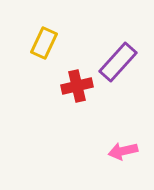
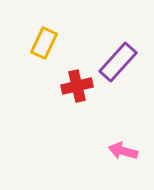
pink arrow: rotated 28 degrees clockwise
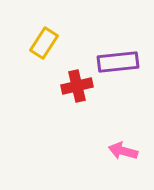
yellow rectangle: rotated 8 degrees clockwise
purple rectangle: rotated 42 degrees clockwise
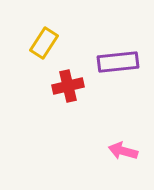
red cross: moved 9 px left
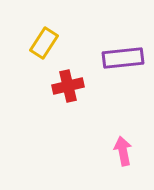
purple rectangle: moved 5 px right, 4 px up
pink arrow: rotated 64 degrees clockwise
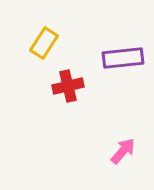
pink arrow: rotated 52 degrees clockwise
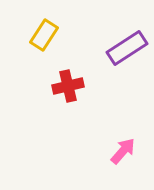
yellow rectangle: moved 8 px up
purple rectangle: moved 4 px right, 10 px up; rotated 27 degrees counterclockwise
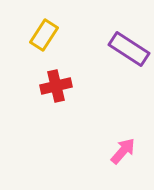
purple rectangle: moved 2 px right, 1 px down; rotated 66 degrees clockwise
red cross: moved 12 px left
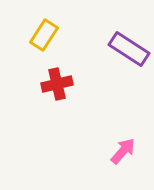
red cross: moved 1 px right, 2 px up
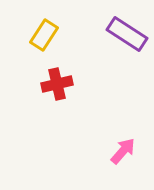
purple rectangle: moved 2 px left, 15 px up
